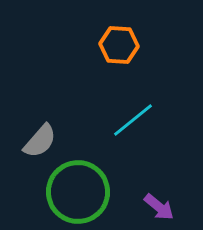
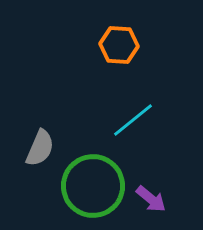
gray semicircle: moved 7 px down; rotated 18 degrees counterclockwise
green circle: moved 15 px right, 6 px up
purple arrow: moved 8 px left, 8 px up
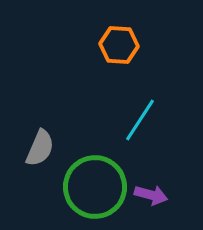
cyan line: moved 7 px right; rotated 18 degrees counterclockwise
green circle: moved 2 px right, 1 px down
purple arrow: moved 4 px up; rotated 24 degrees counterclockwise
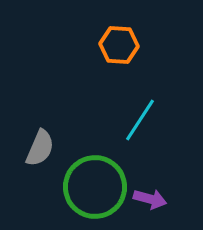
purple arrow: moved 1 px left, 4 px down
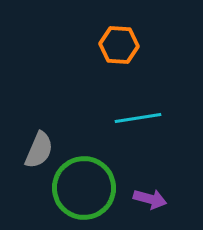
cyan line: moved 2 px left, 2 px up; rotated 48 degrees clockwise
gray semicircle: moved 1 px left, 2 px down
green circle: moved 11 px left, 1 px down
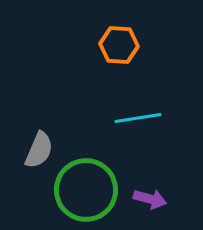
green circle: moved 2 px right, 2 px down
